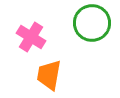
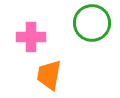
pink cross: rotated 32 degrees counterclockwise
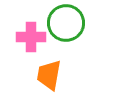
green circle: moved 26 px left
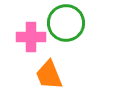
orange trapezoid: rotated 32 degrees counterclockwise
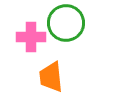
orange trapezoid: moved 2 px right, 2 px down; rotated 16 degrees clockwise
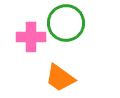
orange trapezoid: moved 9 px right, 1 px down; rotated 48 degrees counterclockwise
